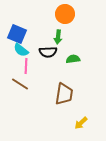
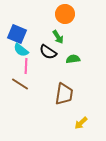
green arrow: rotated 40 degrees counterclockwise
black semicircle: rotated 36 degrees clockwise
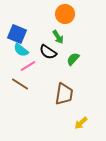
green semicircle: rotated 40 degrees counterclockwise
pink line: moved 2 px right; rotated 56 degrees clockwise
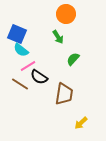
orange circle: moved 1 px right
black semicircle: moved 9 px left, 25 px down
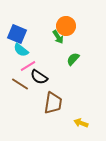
orange circle: moved 12 px down
brown trapezoid: moved 11 px left, 9 px down
yellow arrow: rotated 64 degrees clockwise
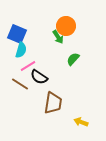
cyan semicircle: rotated 112 degrees counterclockwise
yellow arrow: moved 1 px up
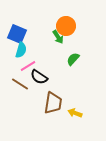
yellow arrow: moved 6 px left, 9 px up
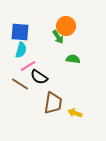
blue square: moved 3 px right, 2 px up; rotated 18 degrees counterclockwise
green semicircle: rotated 56 degrees clockwise
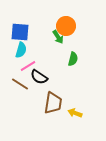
green semicircle: rotated 96 degrees clockwise
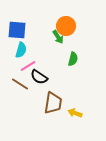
blue square: moved 3 px left, 2 px up
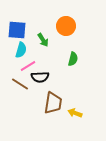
green arrow: moved 15 px left, 3 px down
black semicircle: moved 1 px right; rotated 36 degrees counterclockwise
